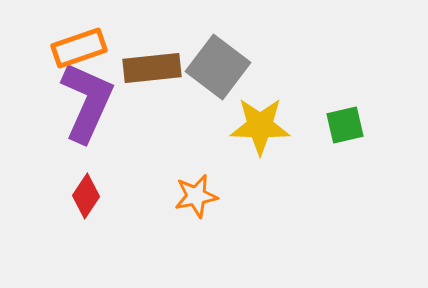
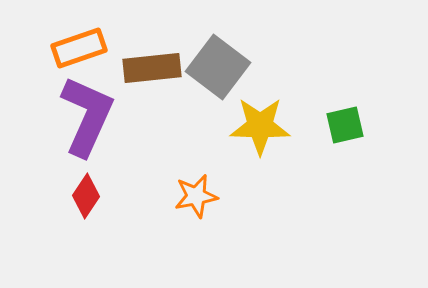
purple L-shape: moved 14 px down
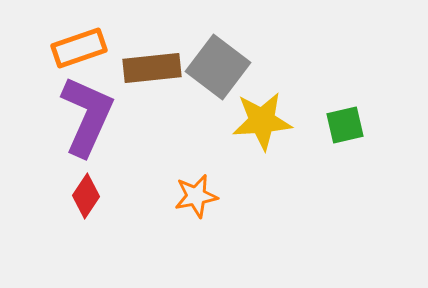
yellow star: moved 2 px right, 5 px up; rotated 6 degrees counterclockwise
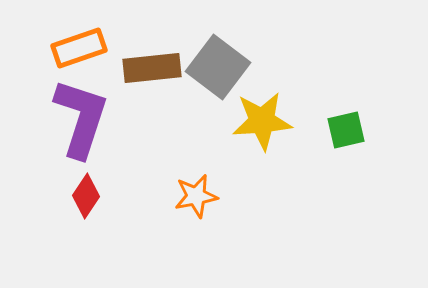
purple L-shape: moved 6 px left, 2 px down; rotated 6 degrees counterclockwise
green square: moved 1 px right, 5 px down
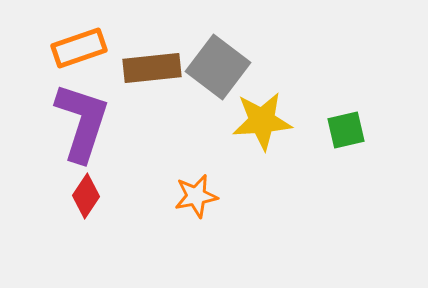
purple L-shape: moved 1 px right, 4 px down
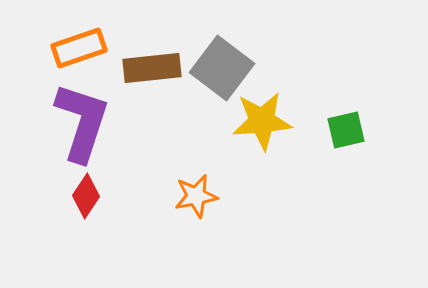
gray square: moved 4 px right, 1 px down
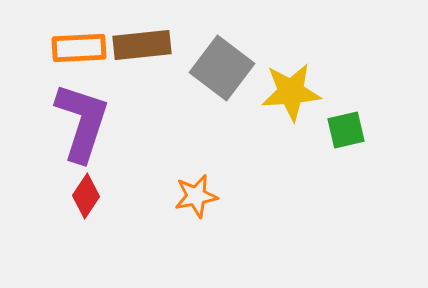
orange rectangle: rotated 16 degrees clockwise
brown rectangle: moved 10 px left, 23 px up
yellow star: moved 29 px right, 29 px up
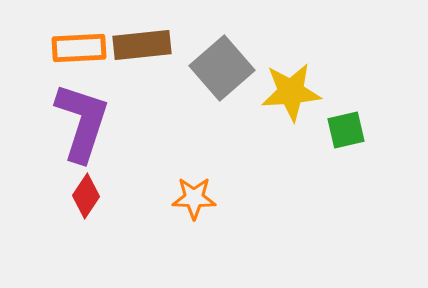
gray square: rotated 12 degrees clockwise
orange star: moved 2 px left, 2 px down; rotated 12 degrees clockwise
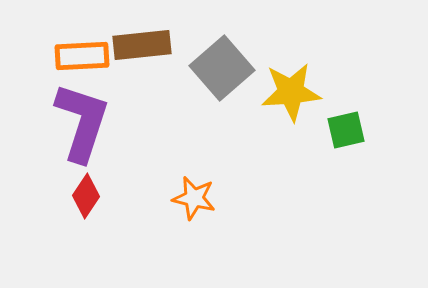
orange rectangle: moved 3 px right, 8 px down
orange star: rotated 12 degrees clockwise
